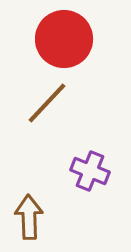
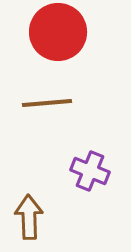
red circle: moved 6 px left, 7 px up
brown line: rotated 42 degrees clockwise
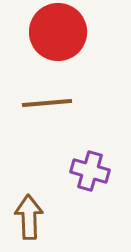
purple cross: rotated 6 degrees counterclockwise
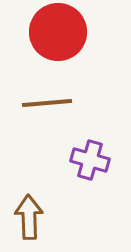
purple cross: moved 11 px up
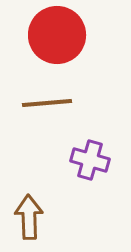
red circle: moved 1 px left, 3 px down
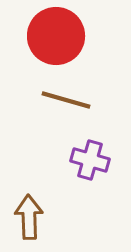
red circle: moved 1 px left, 1 px down
brown line: moved 19 px right, 3 px up; rotated 21 degrees clockwise
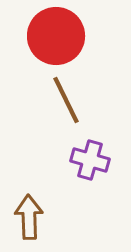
brown line: rotated 48 degrees clockwise
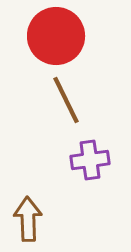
purple cross: rotated 24 degrees counterclockwise
brown arrow: moved 1 px left, 2 px down
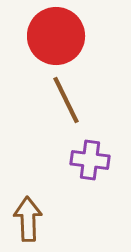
purple cross: rotated 15 degrees clockwise
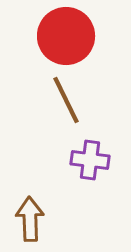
red circle: moved 10 px right
brown arrow: moved 2 px right
